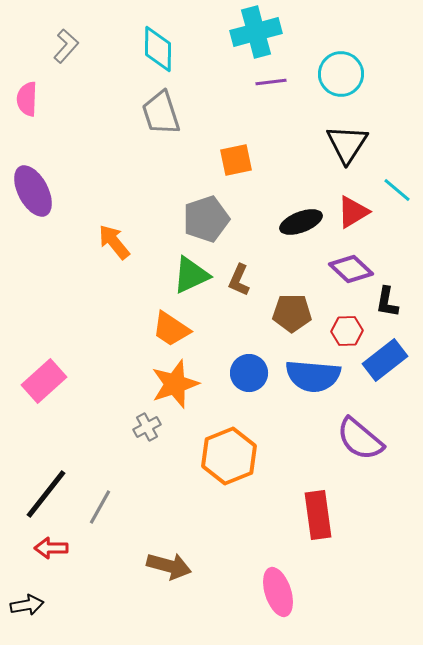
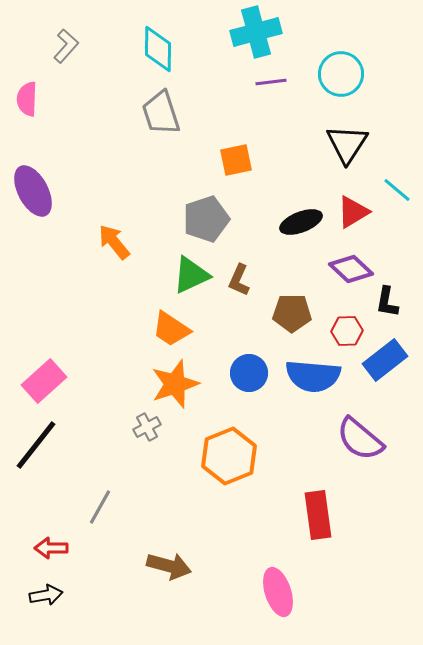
black line: moved 10 px left, 49 px up
black arrow: moved 19 px right, 10 px up
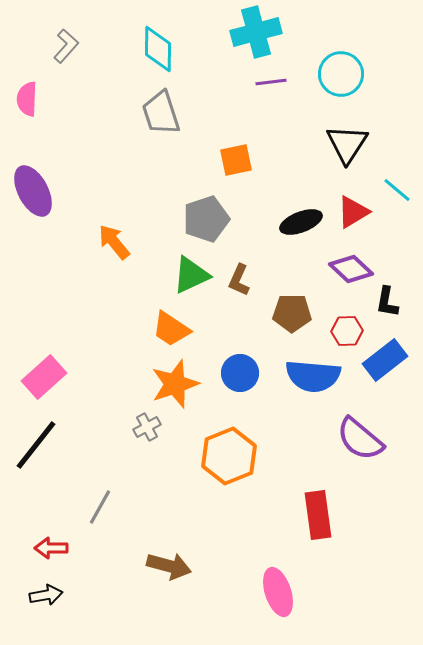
blue circle: moved 9 px left
pink rectangle: moved 4 px up
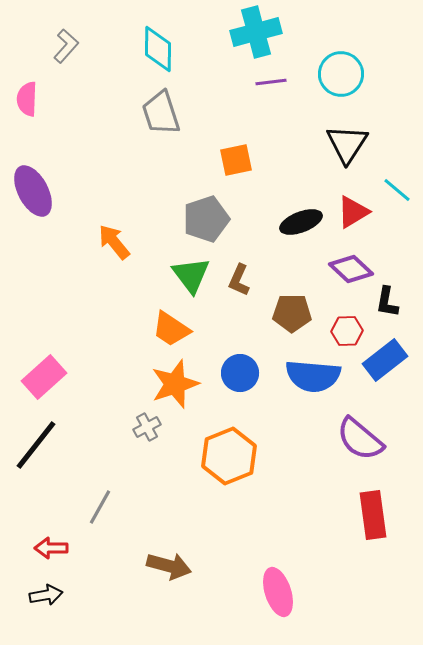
green triangle: rotated 42 degrees counterclockwise
red rectangle: moved 55 px right
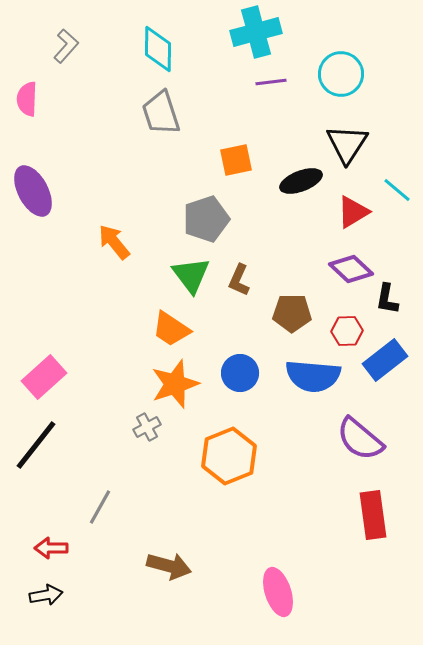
black ellipse: moved 41 px up
black L-shape: moved 3 px up
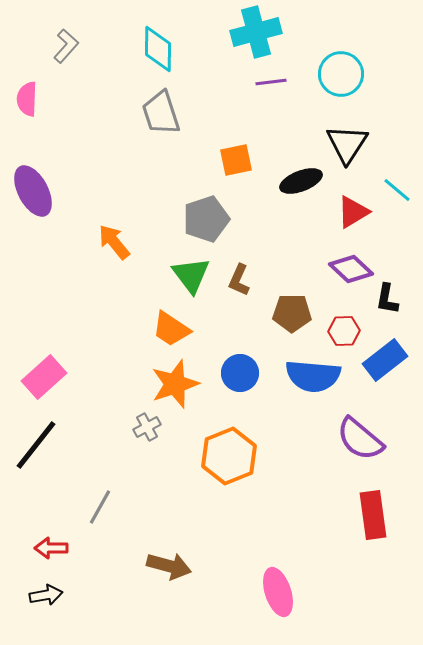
red hexagon: moved 3 px left
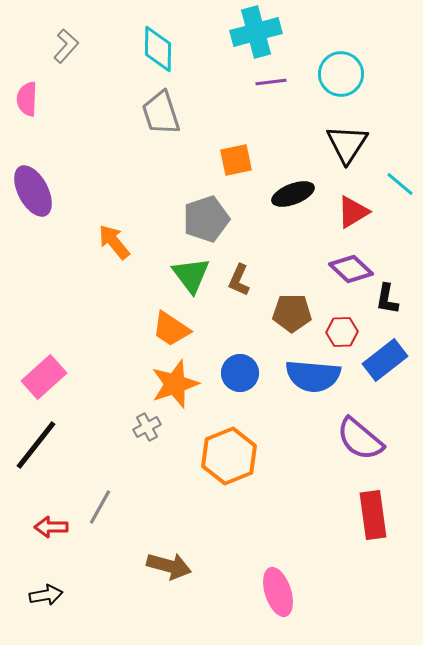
black ellipse: moved 8 px left, 13 px down
cyan line: moved 3 px right, 6 px up
red hexagon: moved 2 px left, 1 px down
red arrow: moved 21 px up
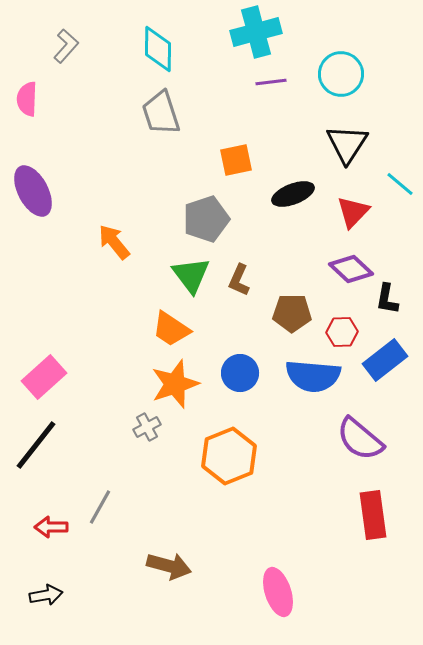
red triangle: rotated 15 degrees counterclockwise
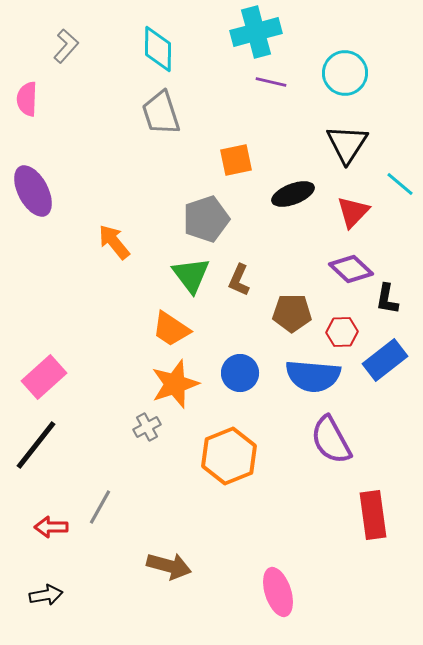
cyan circle: moved 4 px right, 1 px up
purple line: rotated 20 degrees clockwise
purple semicircle: moved 29 px left, 1 px down; rotated 21 degrees clockwise
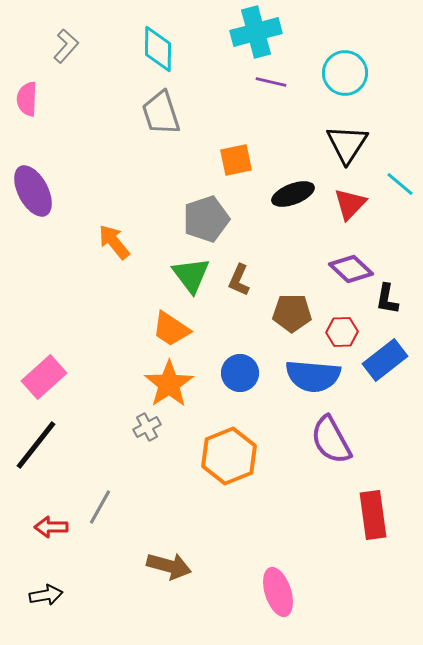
red triangle: moved 3 px left, 8 px up
orange star: moved 6 px left; rotated 15 degrees counterclockwise
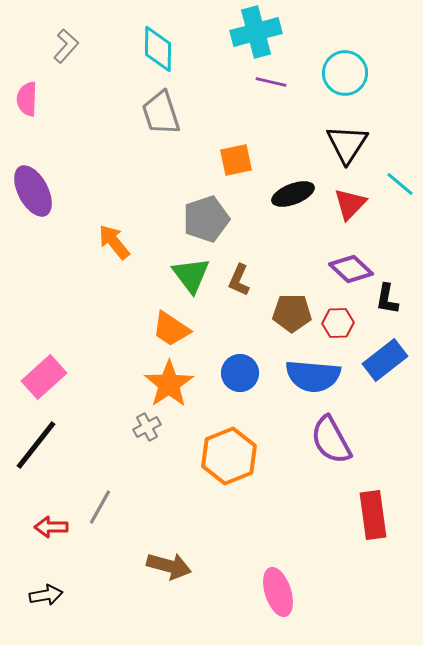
red hexagon: moved 4 px left, 9 px up
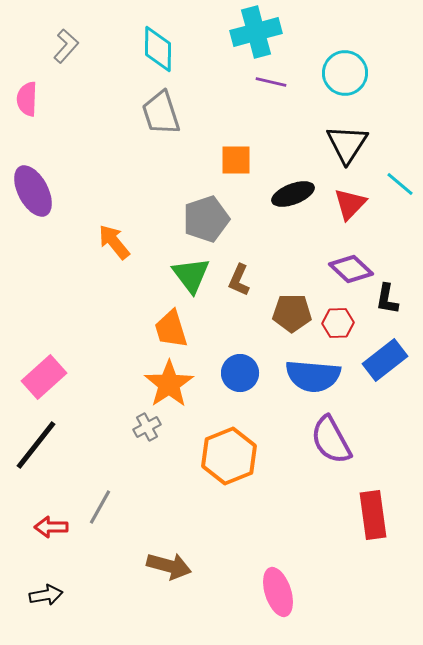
orange square: rotated 12 degrees clockwise
orange trapezoid: rotated 39 degrees clockwise
